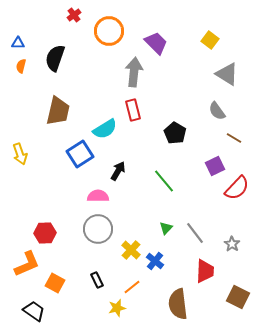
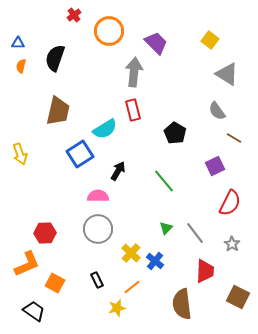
red semicircle: moved 7 px left, 15 px down; rotated 16 degrees counterclockwise
yellow cross: moved 3 px down
brown semicircle: moved 4 px right
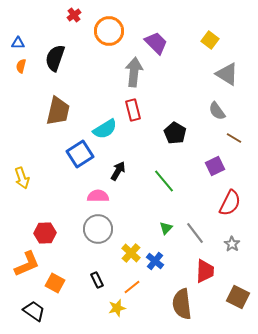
yellow arrow: moved 2 px right, 24 px down
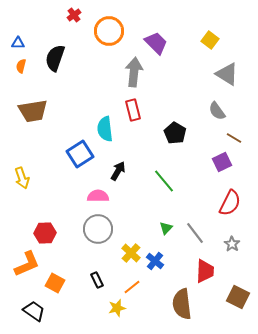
brown trapezoid: moved 25 px left; rotated 68 degrees clockwise
cyan semicircle: rotated 115 degrees clockwise
purple square: moved 7 px right, 4 px up
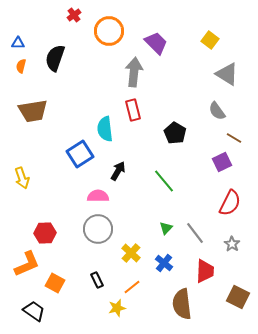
blue cross: moved 9 px right, 2 px down
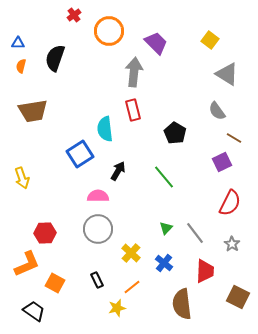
green line: moved 4 px up
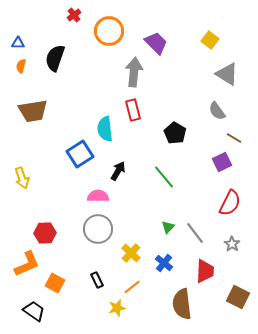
green triangle: moved 2 px right, 1 px up
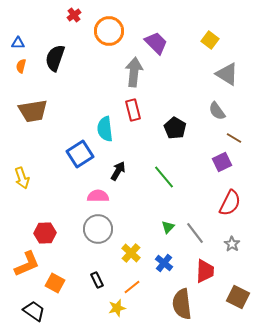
black pentagon: moved 5 px up
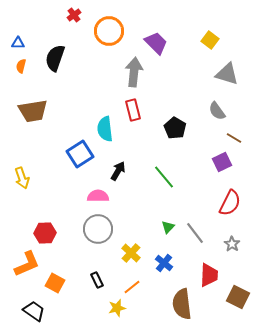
gray triangle: rotated 15 degrees counterclockwise
red trapezoid: moved 4 px right, 4 px down
